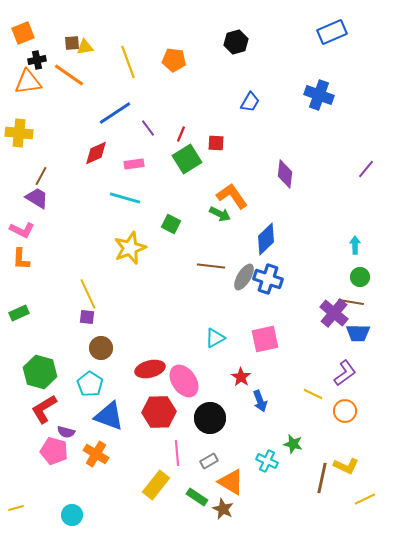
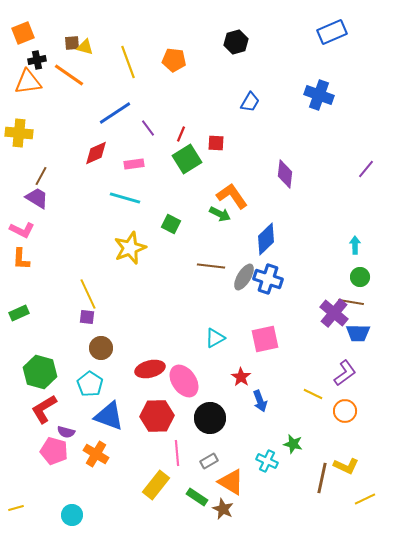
yellow triangle at (85, 47): rotated 24 degrees clockwise
red hexagon at (159, 412): moved 2 px left, 4 px down
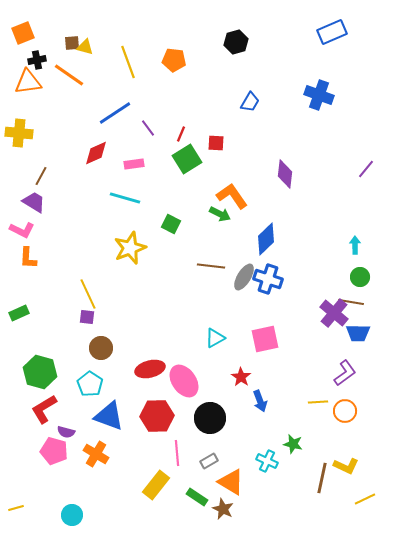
purple trapezoid at (37, 198): moved 3 px left, 4 px down
orange L-shape at (21, 259): moved 7 px right, 1 px up
yellow line at (313, 394): moved 5 px right, 8 px down; rotated 30 degrees counterclockwise
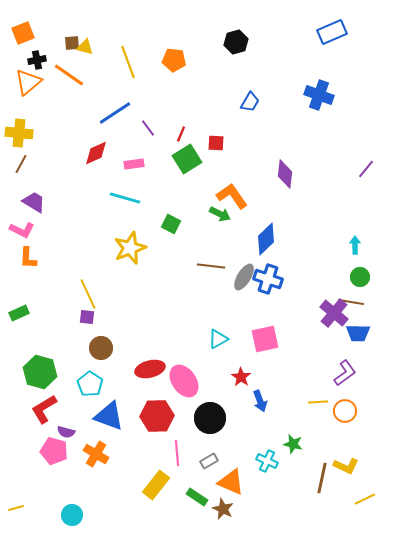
orange triangle at (28, 82): rotated 32 degrees counterclockwise
brown line at (41, 176): moved 20 px left, 12 px up
cyan triangle at (215, 338): moved 3 px right, 1 px down
orange triangle at (231, 482): rotated 8 degrees counterclockwise
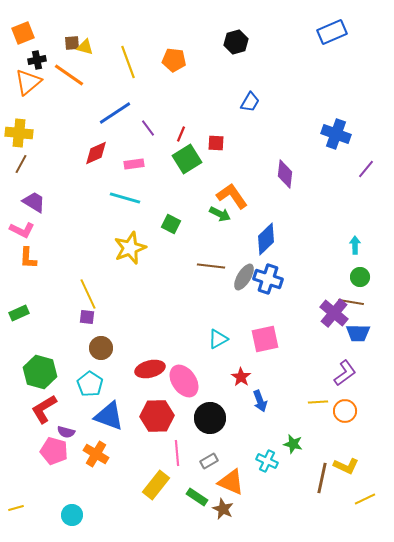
blue cross at (319, 95): moved 17 px right, 39 px down
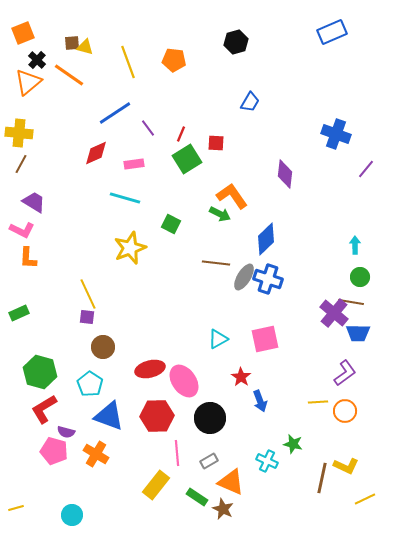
black cross at (37, 60): rotated 36 degrees counterclockwise
brown line at (211, 266): moved 5 px right, 3 px up
brown circle at (101, 348): moved 2 px right, 1 px up
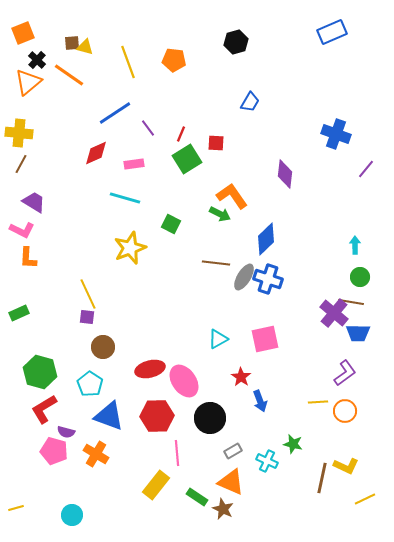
gray rectangle at (209, 461): moved 24 px right, 10 px up
